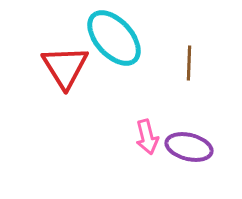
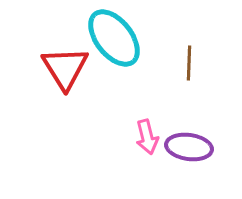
cyan ellipse: rotated 4 degrees clockwise
red triangle: moved 1 px down
purple ellipse: rotated 6 degrees counterclockwise
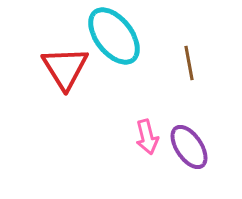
cyan ellipse: moved 2 px up
brown line: rotated 12 degrees counterclockwise
purple ellipse: rotated 48 degrees clockwise
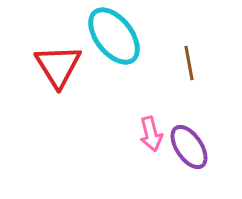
red triangle: moved 7 px left, 2 px up
pink arrow: moved 4 px right, 3 px up
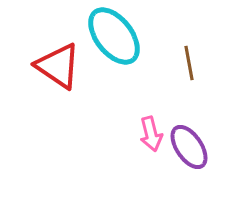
red triangle: rotated 24 degrees counterclockwise
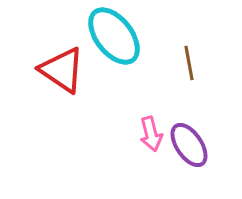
red triangle: moved 4 px right, 4 px down
purple ellipse: moved 2 px up
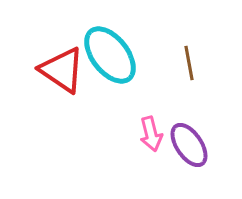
cyan ellipse: moved 4 px left, 19 px down
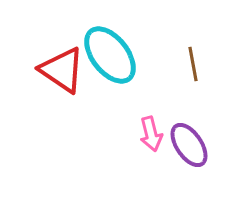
brown line: moved 4 px right, 1 px down
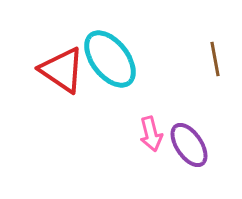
cyan ellipse: moved 4 px down
brown line: moved 22 px right, 5 px up
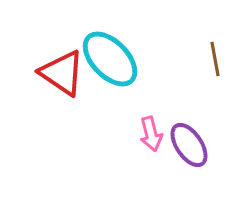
cyan ellipse: rotated 6 degrees counterclockwise
red triangle: moved 3 px down
